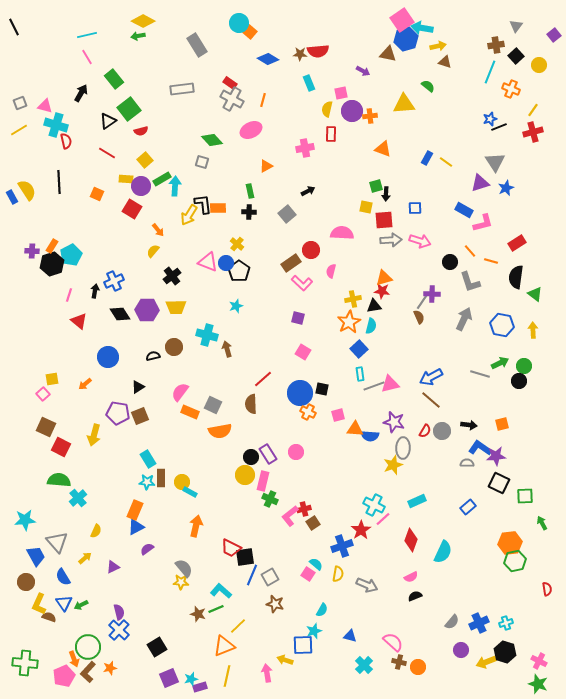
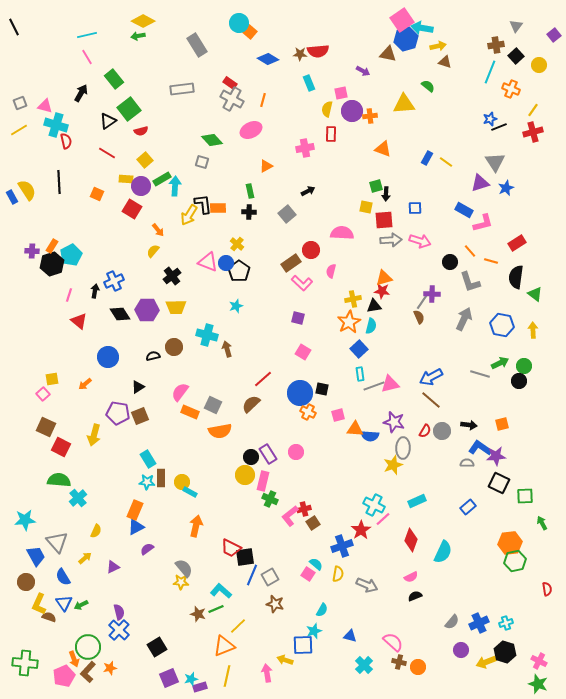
brown semicircle at (251, 404): rotated 48 degrees clockwise
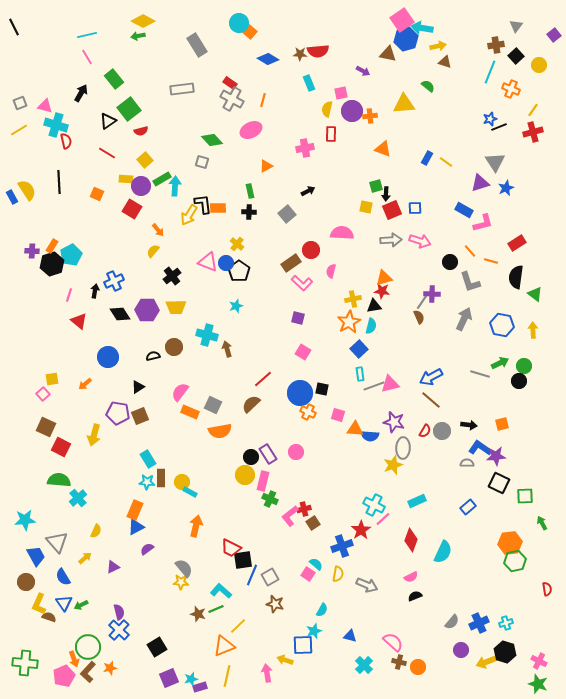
red square at (384, 220): moved 8 px right, 10 px up; rotated 18 degrees counterclockwise
pink square at (338, 415): rotated 32 degrees clockwise
black square at (245, 557): moved 2 px left, 3 px down
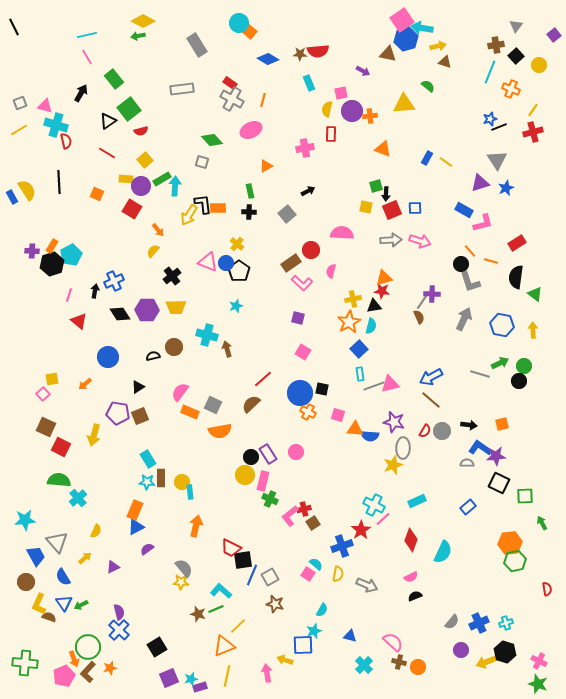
gray triangle at (495, 162): moved 2 px right, 2 px up
black circle at (450, 262): moved 11 px right, 2 px down
cyan rectangle at (190, 492): rotated 56 degrees clockwise
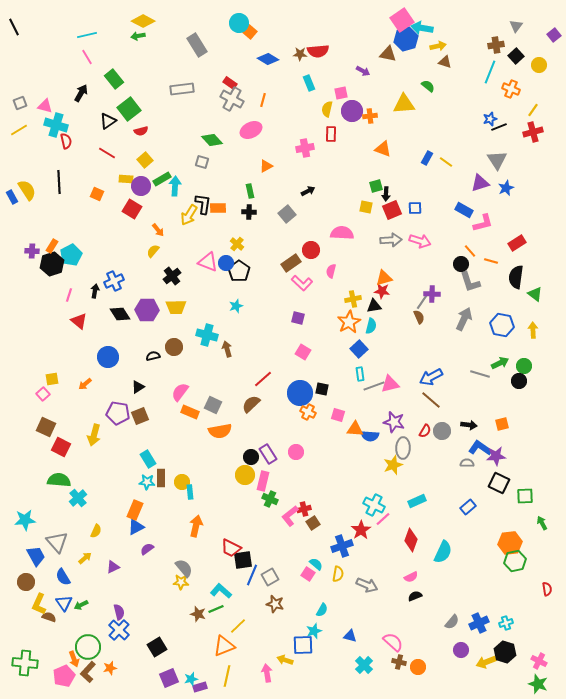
black L-shape at (203, 204): rotated 15 degrees clockwise
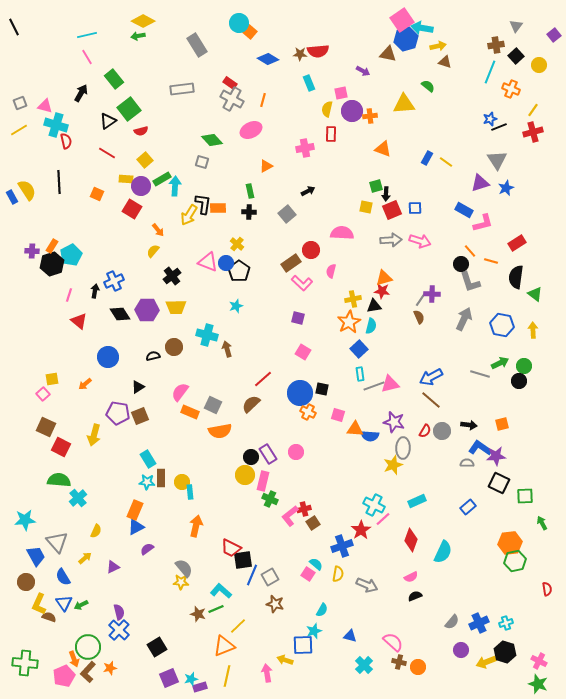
gray line at (422, 302): moved 1 px left, 3 px up
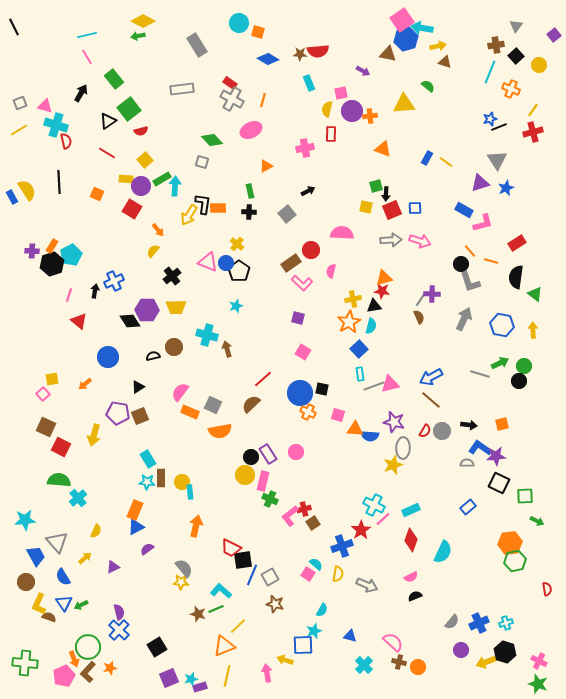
orange square at (250, 32): moved 8 px right; rotated 24 degrees counterclockwise
black diamond at (120, 314): moved 10 px right, 7 px down
cyan rectangle at (417, 501): moved 6 px left, 9 px down
green arrow at (542, 523): moved 5 px left, 2 px up; rotated 144 degrees clockwise
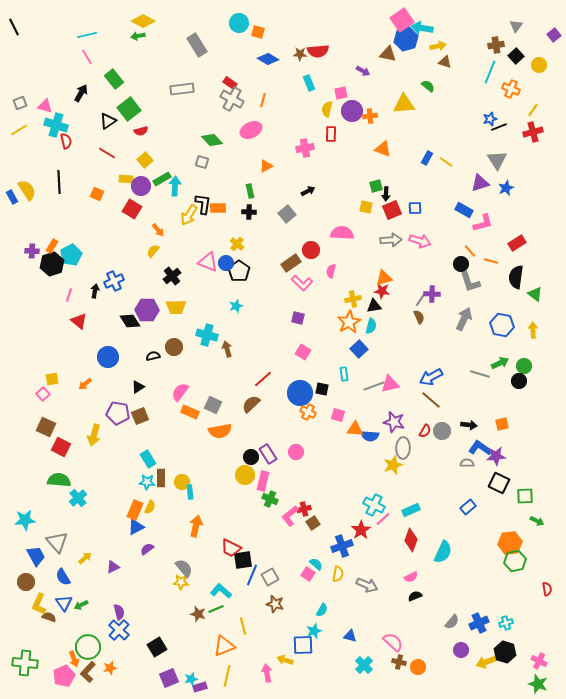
cyan rectangle at (360, 374): moved 16 px left
yellow semicircle at (96, 531): moved 54 px right, 24 px up
yellow line at (238, 626): moved 5 px right; rotated 60 degrees counterclockwise
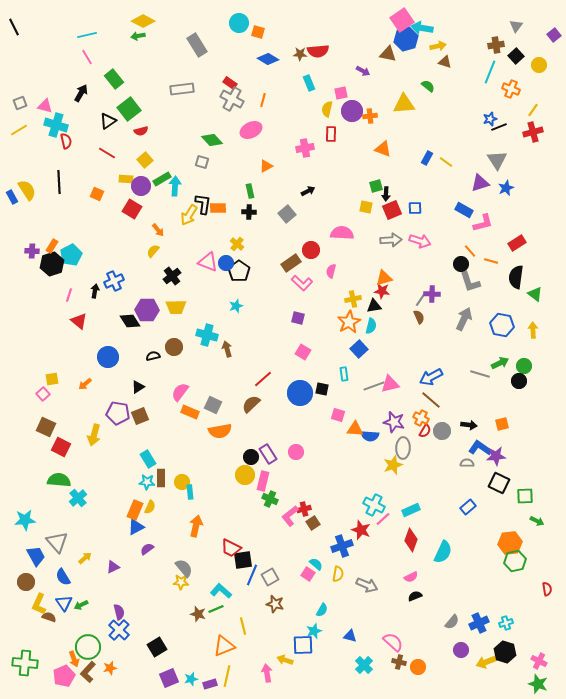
orange cross at (308, 412): moved 113 px right, 6 px down
red star at (361, 530): rotated 18 degrees counterclockwise
purple rectangle at (200, 687): moved 10 px right, 3 px up
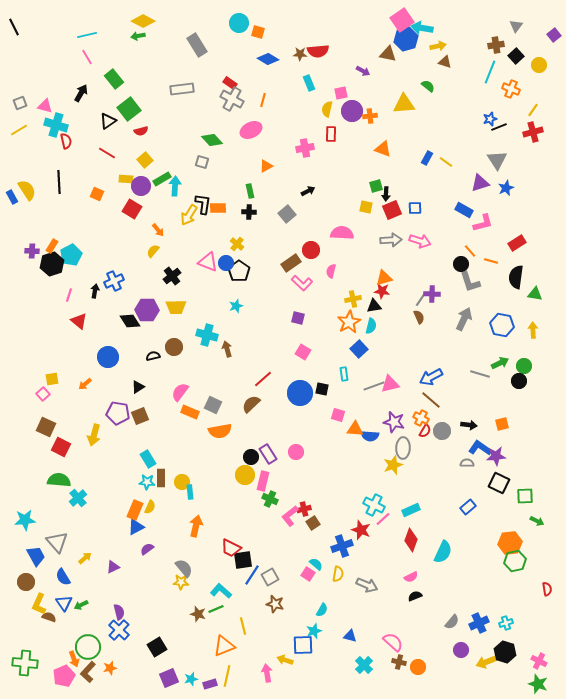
green triangle at (535, 294): rotated 28 degrees counterclockwise
blue line at (252, 575): rotated 10 degrees clockwise
